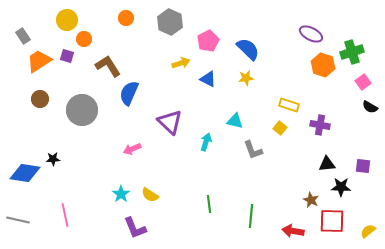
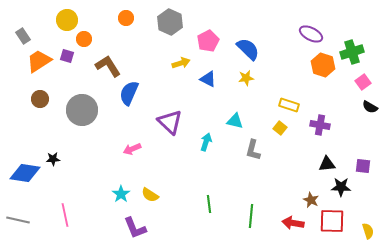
gray L-shape at (253, 150): rotated 35 degrees clockwise
red arrow at (293, 231): moved 8 px up
yellow semicircle at (368, 231): rotated 112 degrees clockwise
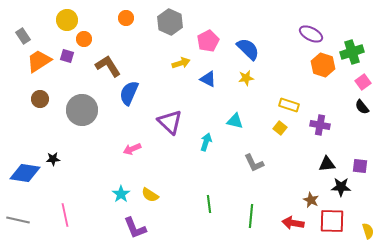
black semicircle at (370, 107): moved 8 px left; rotated 21 degrees clockwise
gray L-shape at (253, 150): moved 1 px right, 13 px down; rotated 40 degrees counterclockwise
purple square at (363, 166): moved 3 px left
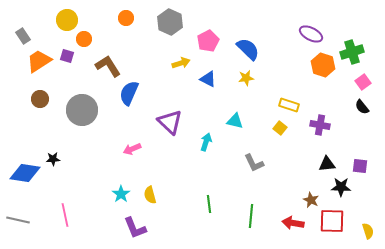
yellow semicircle at (150, 195): rotated 42 degrees clockwise
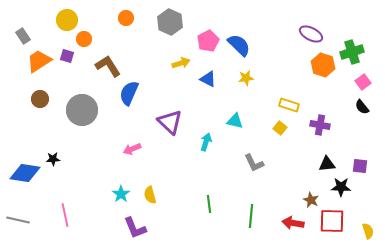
blue semicircle at (248, 49): moved 9 px left, 4 px up
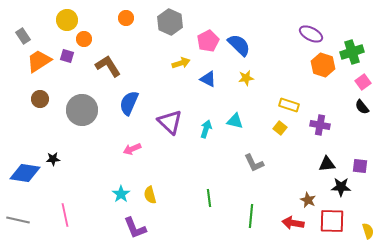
blue semicircle at (129, 93): moved 10 px down
cyan arrow at (206, 142): moved 13 px up
brown star at (311, 200): moved 3 px left
green line at (209, 204): moved 6 px up
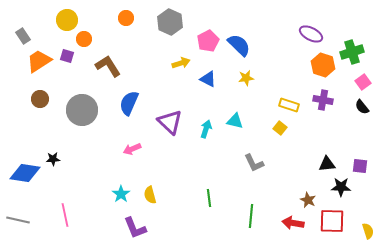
purple cross at (320, 125): moved 3 px right, 25 px up
